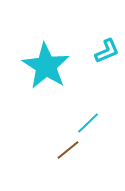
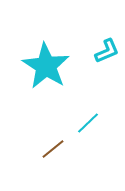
brown line: moved 15 px left, 1 px up
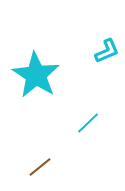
cyan star: moved 10 px left, 9 px down
brown line: moved 13 px left, 18 px down
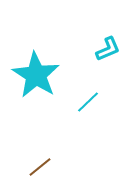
cyan L-shape: moved 1 px right, 2 px up
cyan line: moved 21 px up
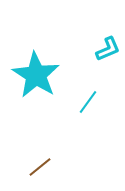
cyan line: rotated 10 degrees counterclockwise
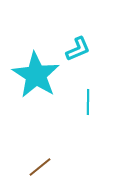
cyan L-shape: moved 30 px left
cyan line: rotated 35 degrees counterclockwise
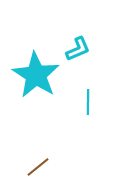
brown line: moved 2 px left
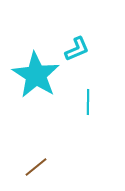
cyan L-shape: moved 1 px left
brown line: moved 2 px left
